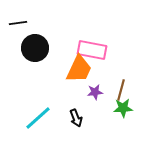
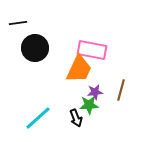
green star: moved 34 px left, 3 px up
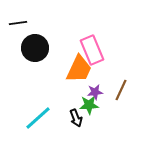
pink rectangle: rotated 56 degrees clockwise
brown line: rotated 10 degrees clockwise
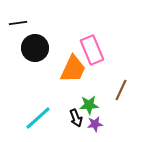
orange trapezoid: moved 6 px left
purple star: moved 32 px down
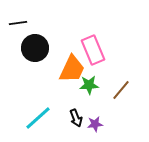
pink rectangle: moved 1 px right
orange trapezoid: moved 1 px left
brown line: rotated 15 degrees clockwise
green star: moved 20 px up
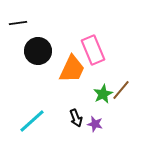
black circle: moved 3 px right, 3 px down
green star: moved 14 px right, 9 px down; rotated 24 degrees counterclockwise
cyan line: moved 6 px left, 3 px down
purple star: rotated 21 degrees clockwise
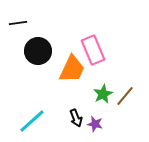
brown line: moved 4 px right, 6 px down
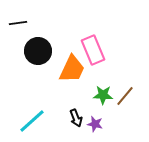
green star: moved 1 px down; rotated 30 degrees clockwise
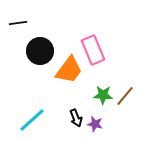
black circle: moved 2 px right
orange trapezoid: moved 3 px left, 1 px down; rotated 12 degrees clockwise
cyan line: moved 1 px up
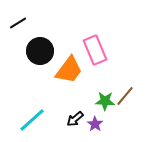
black line: rotated 24 degrees counterclockwise
pink rectangle: moved 2 px right
green star: moved 2 px right, 6 px down
black arrow: moved 1 px left, 1 px down; rotated 72 degrees clockwise
purple star: rotated 21 degrees clockwise
